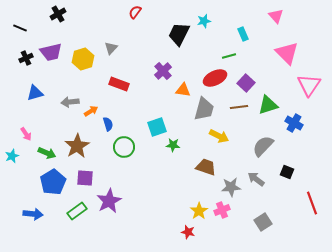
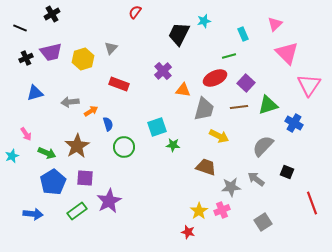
black cross at (58, 14): moved 6 px left
pink triangle at (276, 16): moved 1 px left, 8 px down; rotated 28 degrees clockwise
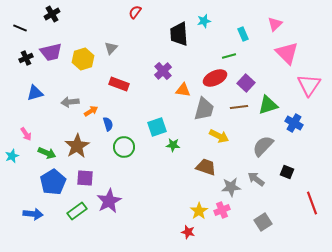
black trapezoid at (179, 34): rotated 30 degrees counterclockwise
